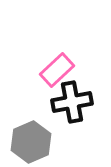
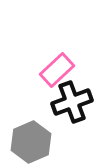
black cross: rotated 9 degrees counterclockwise
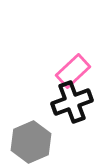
pink rectangle: moved 16 px right, 1 px down
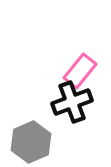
pink rectangle: moved 7 px right; rotated 8 degrees counterclockwise
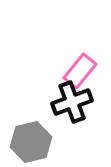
gray hexagon: rotated 9 degrees clockwise
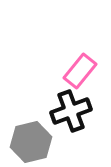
black cross: moved 1 px left, 9 px down
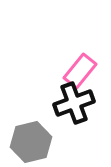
black cross: moved 3 px right, 8 px up
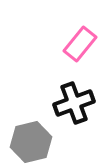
pink rectangle: moved 27 px up
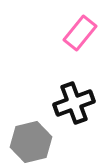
pink rectangle: moved 11 px up
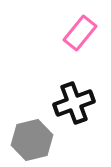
gray hexagon: moved 1 px right, 2 px up
